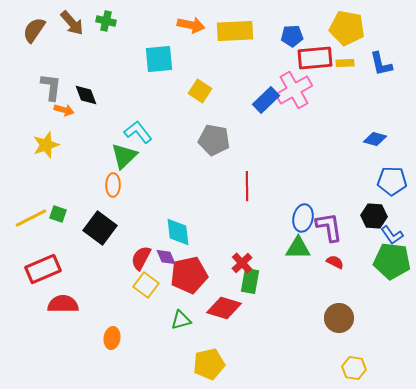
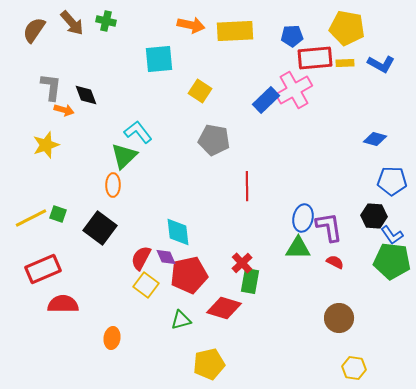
blue L-shape at (381, 64): rotated 48 degrees counterclockwise
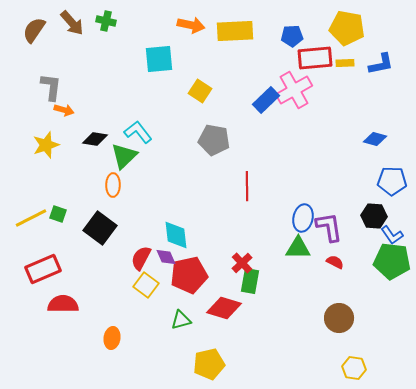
blue L-shape at (381, 64): rotated 40 degrees counterclockwise
black diamond at (86, 95): moved 9 px right, 44 px down; rotated 60 degrees counterclockwise
cyan diamond at (178, 232): moved 2 px left, 3 px down
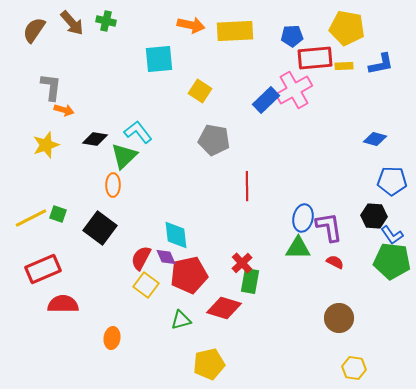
yellow rectangle at (345, 63): moved 1 px left, 3 px down
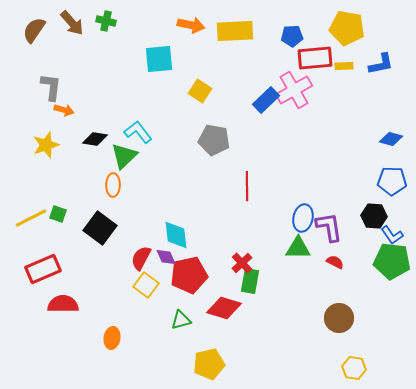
blue diamond at (375, 139): moved 16 px right
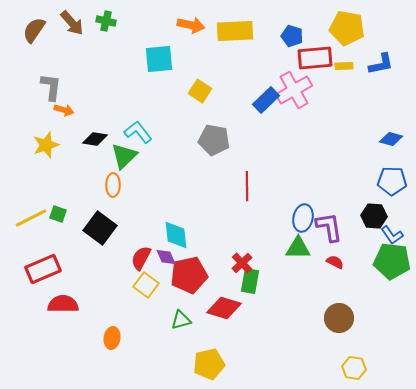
blue pentagon at (292, 36): rotated 20 degrees clockwise
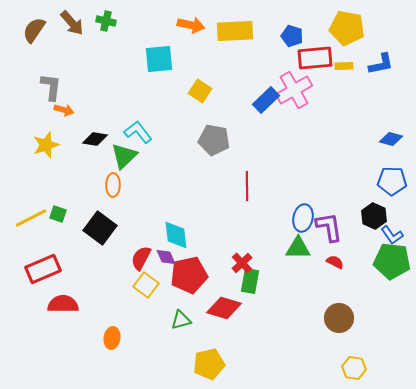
black hexagon at (374, 216): rotated 20 degrees clockwise
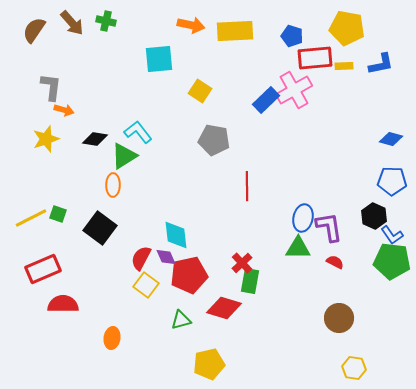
yellow star at (46, 145): moved 6 px up
green triangle at (124, 156): rotated 12 degrees clockwise
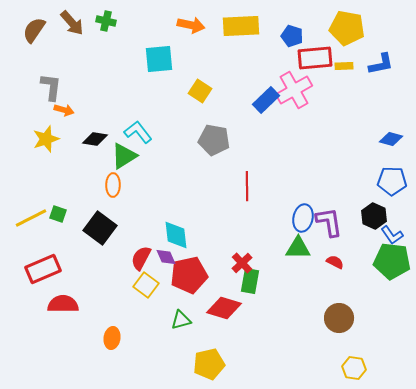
yellow rectangle at (235, 31): moved 6 px right, 5 px up
purple L-shape at (329, 227): moved 5 px up
